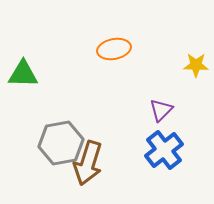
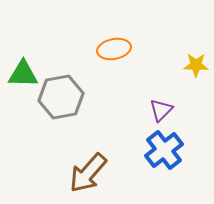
gray hexagon: moved 46 px up
brown arrow: moved 10 px down; rotated 24 degrees clockwise
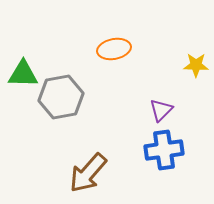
blue cross: rotated 30 degrees clockwise
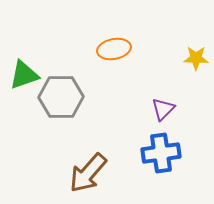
yellow star: moved 7 px up
green triangle: moved 1 px right, 1 px down; rotated 20 degrees counterclockwise
gray hexagon: rotated 9 degrees clockwise
purple triangle: moved 2 px right, 1 px up
blue cross: moved 3 px left, 3 px down
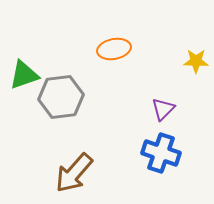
yellow star: moved 3 px down
gray hexagon: rotated 6 degrees counterclockwise
blue cross: rotated 27 degrees clockwise
brown arrow: moved 14 px left
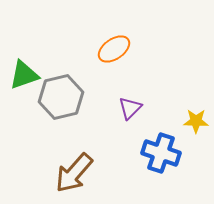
orange ellipse: rotated 24 degrees counterclockwise
yellow star: moved 60 px down
gray hexagon: rotated 6 degrees counterclockwise
purple triangle: moved 33 px left, 1 px up
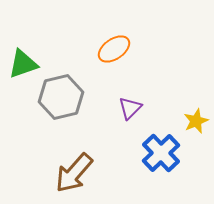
green triangle: moved 1 px left, 11 px up
yellow star: rotated 25 degrees counterclockwise
blue cross: rotated 27 degrees clockwise
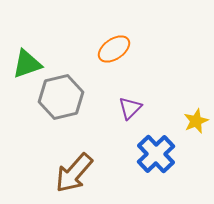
green triangle: moved 4 px right
blue cross: moved 5 px left, 1 px down
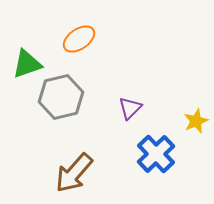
orange ellipse: moved 35 px left, 10 px up
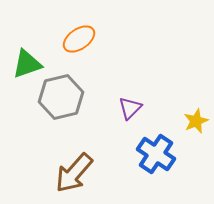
blue cross: rotated 12 degrees counterclockwise
